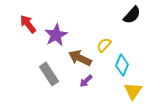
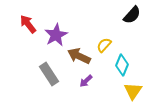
brown arrow: moved 1 px left, 2 px up
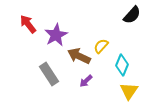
yellow semicircle: moved 3 px left, 1 px down
yellow triangle: moved 4 px left
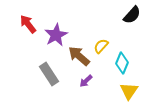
brown arrow: rotated 15 degrees clockwise
cyan diamond: moved 2 px up
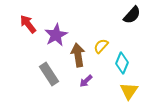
brown arrow: moved 1 px left, 1 px up; rotated 40 degrees clockwise
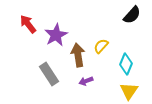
cyan diamond: moved 4 px right, 1 px down
purple arrow: rotated 24 degrees clockwise
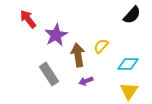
red arrow: moved 5 px up
cyan diamond: moved 2 px right; rotated 70 degrees clockwise
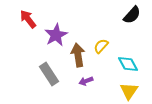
cyan diamond: rotated 60 degrees clockwise
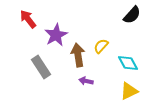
cyan diamond: moved 1 px up
gray rectangle: moved 8 px left, 7 px up
purple arrow: rotated 32 degrees clockwise
yellow triangle: rotated 30 degrees clockwise
